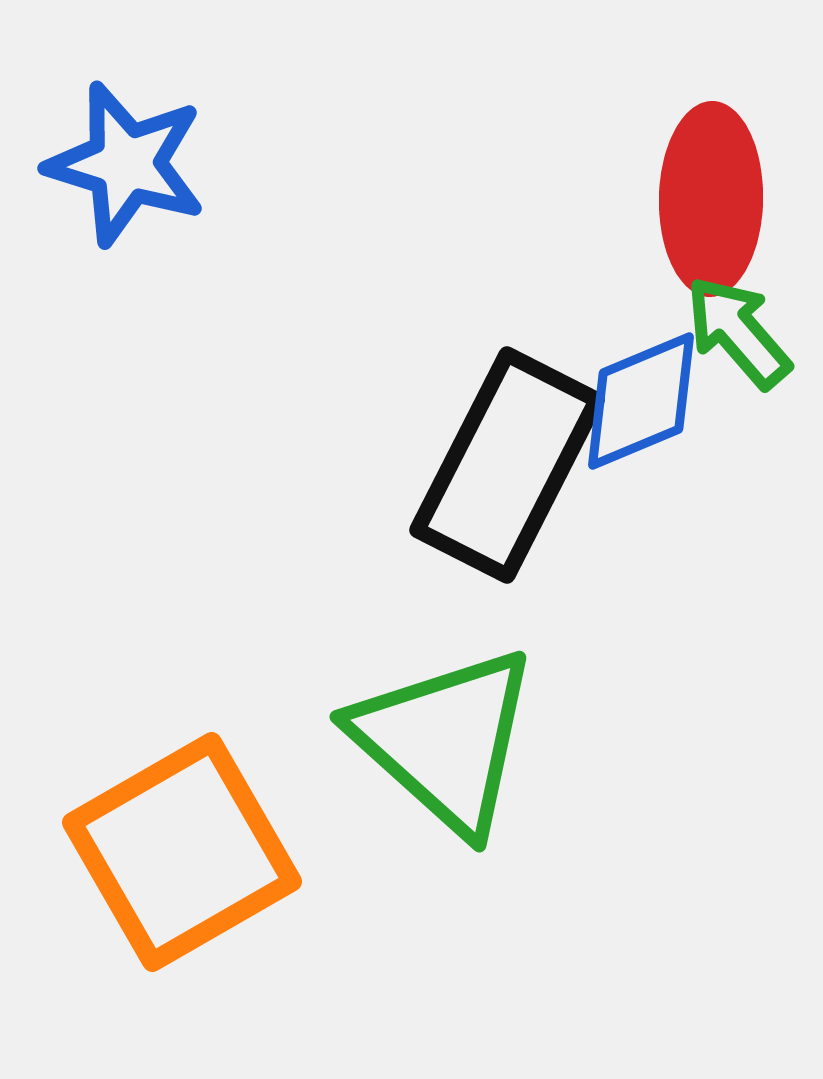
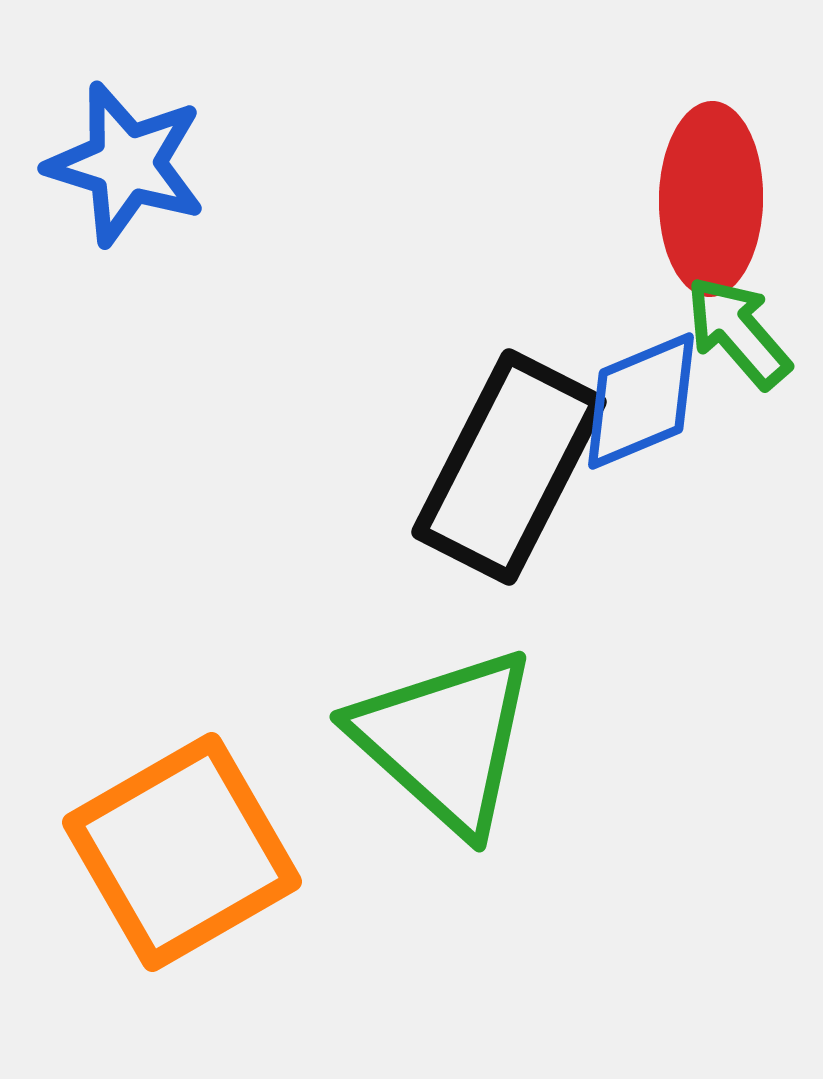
black rectangle: moved 2 px right, 2 px down
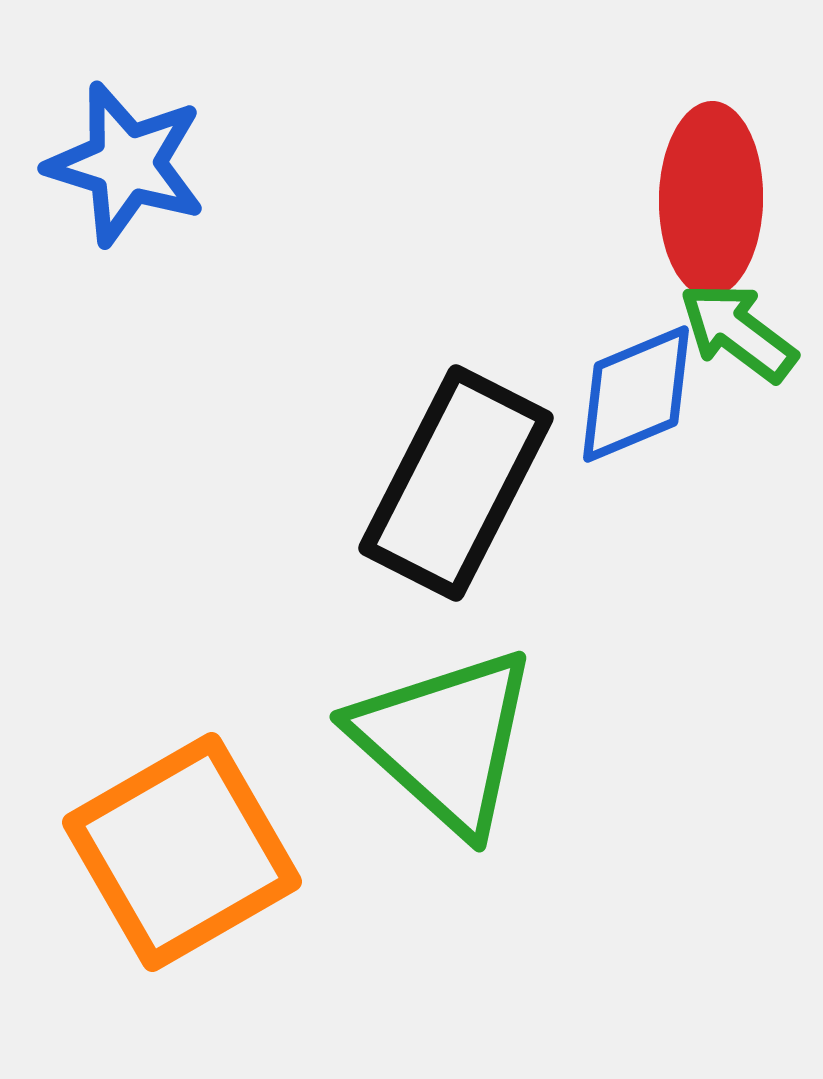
green arrow: rotated 12 degrees counterclockwise
blue diamond: moved 5 px left, 7 px up
black rectangle: moved 53 px left, 16 px down
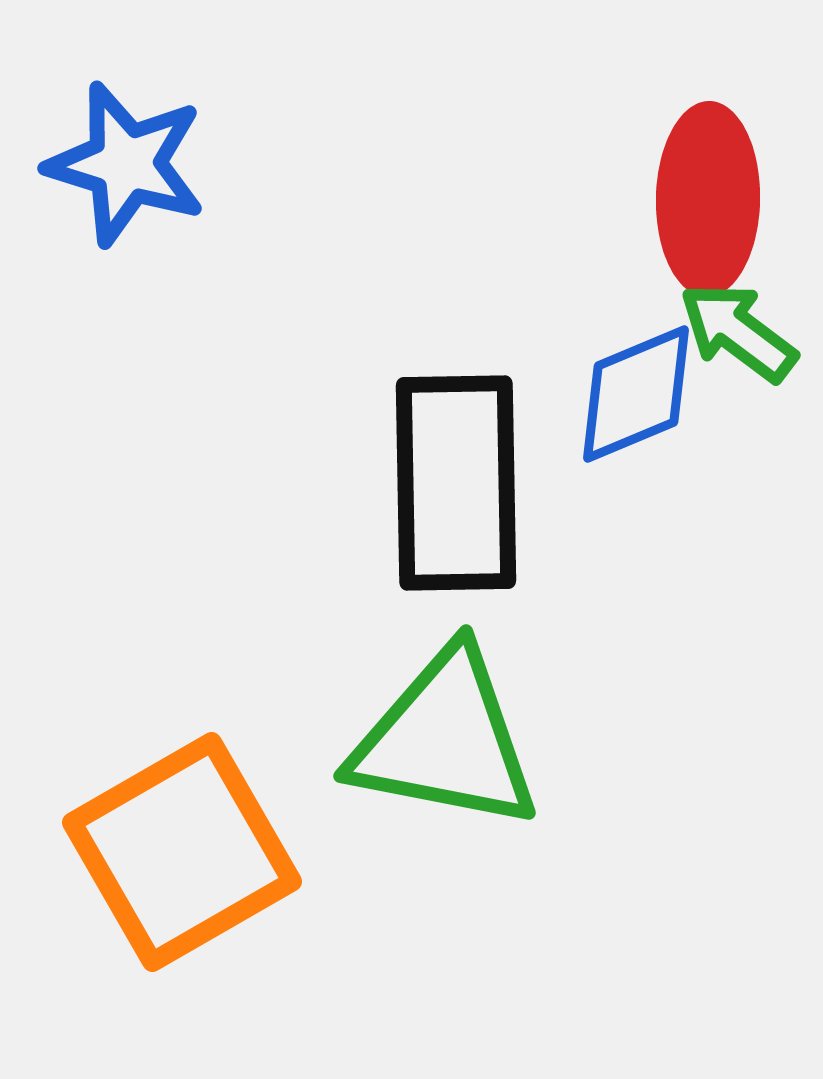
red ellipse: moved 3 px left
black rectangle: rotated 28 degrees counterclockwise
green triangle: rotated 31 degrees counterclockwise
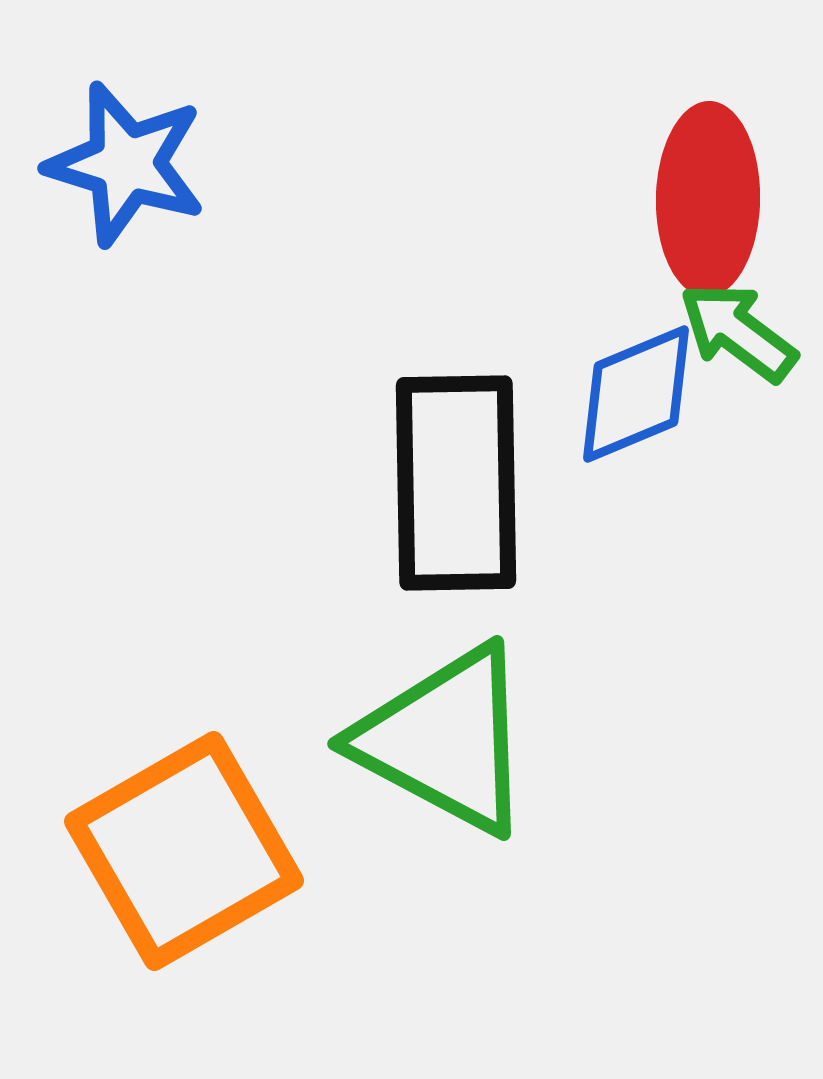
green triangle: rotated 17 degrees clockwise
orange square: moved 2 px right, 1 px up
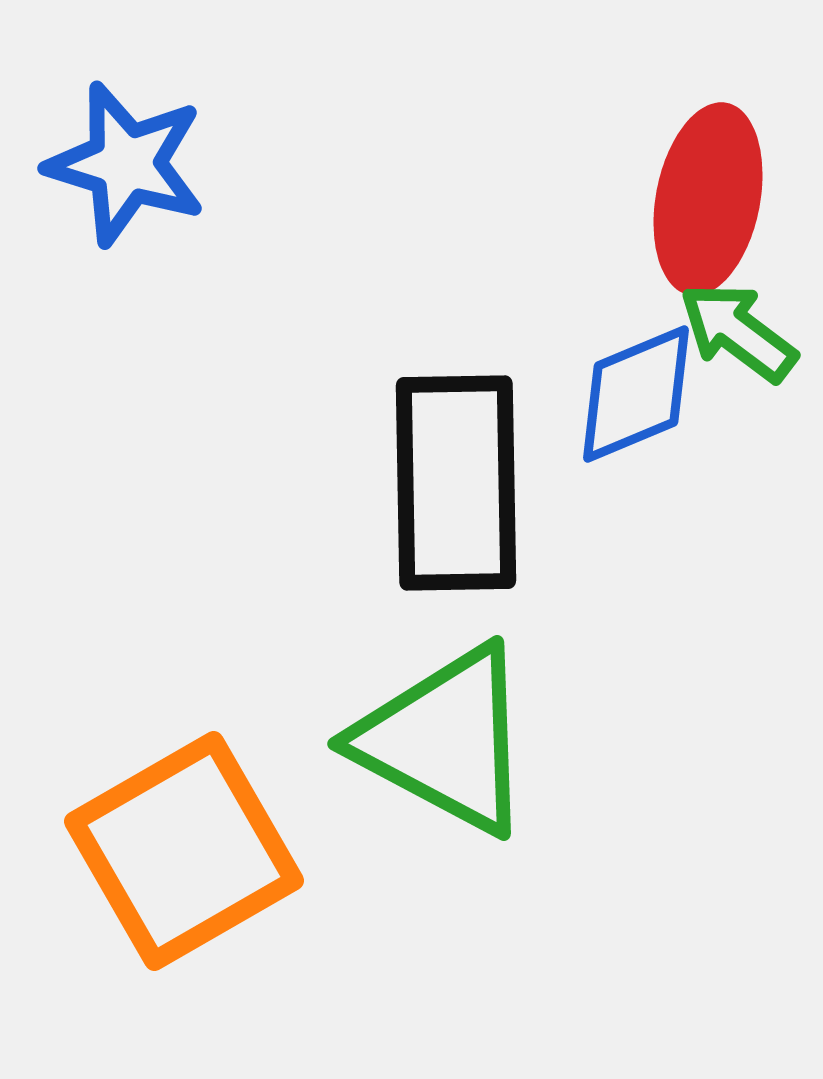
red ellipse: rotated 10 degrees clockwise
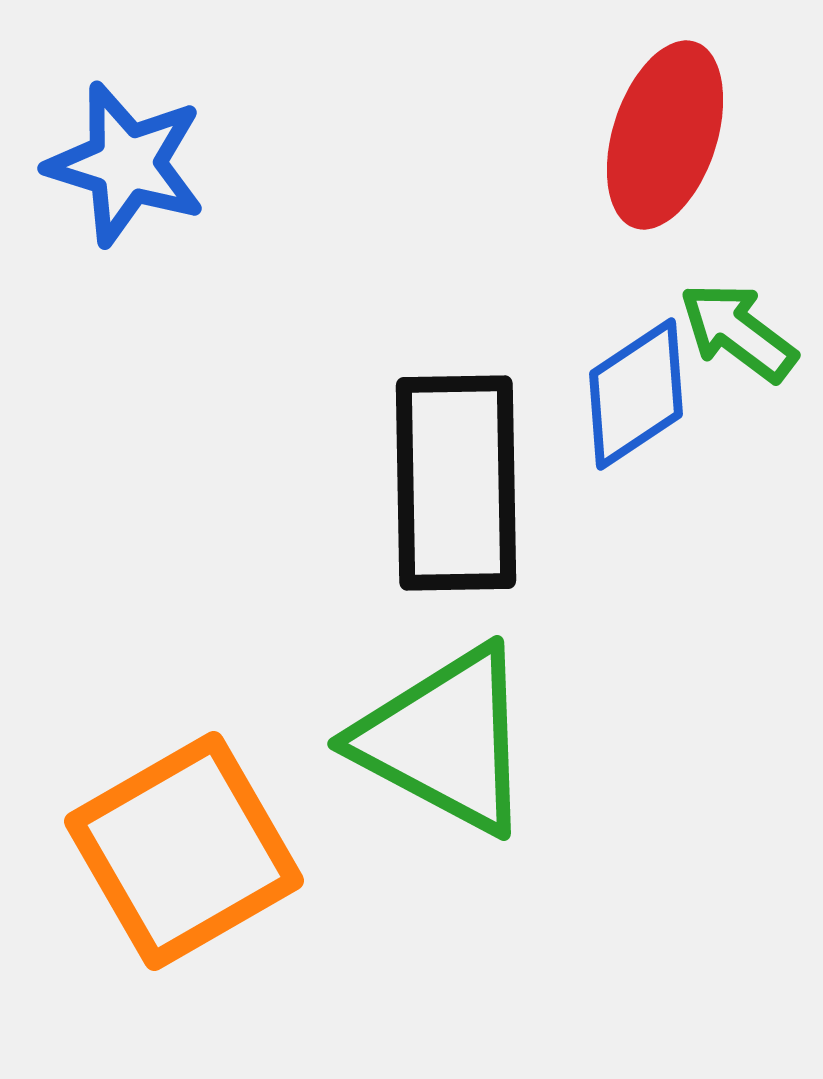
red ellipse: moved 43 px left, 64 px up; rotated 7 degrees clockwise
blue diamond: rotated 11 degrees counterclockwise
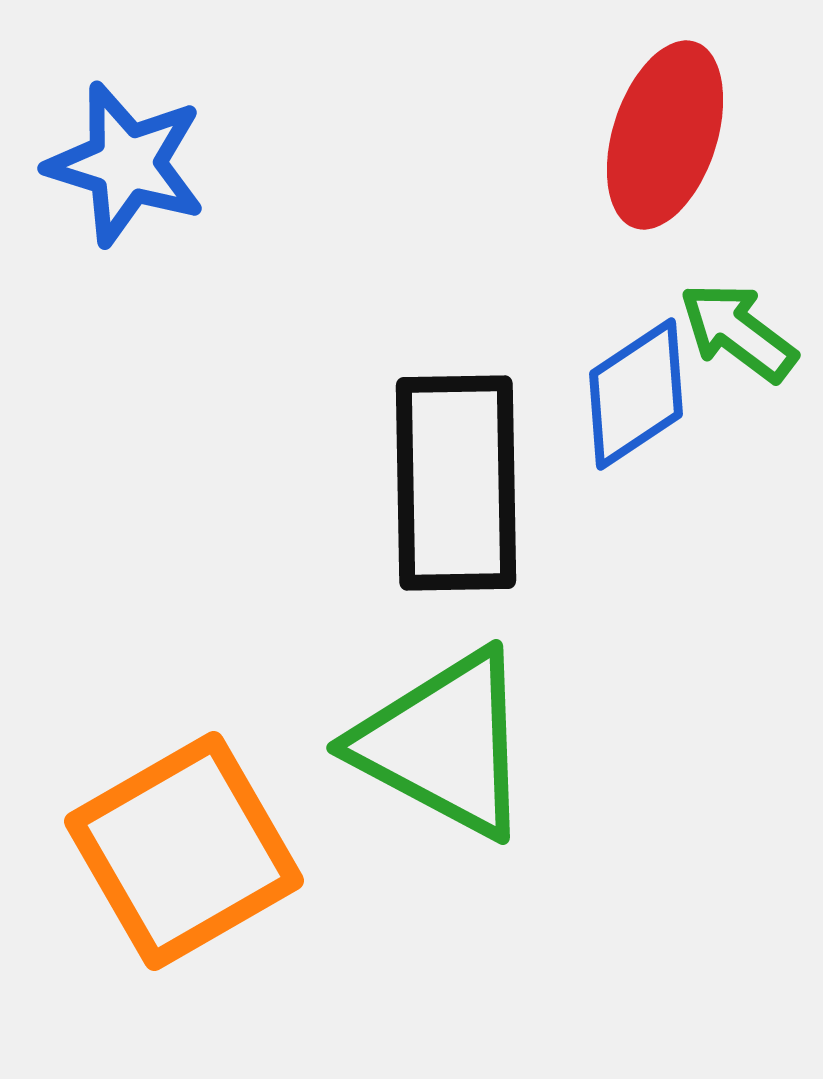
green triangle: moved 1 px left, 4 px down
